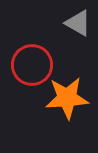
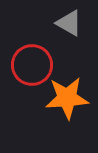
gray triangle: moved 9 px left
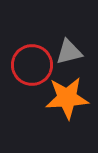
gray triangle: moved 29 px down; rotated 44 degrees counterclockwise
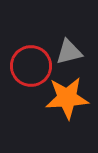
red circle: moved 1 px left, 1 px down
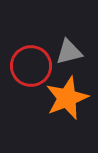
orange star: rotated 18 degrees counterclockwise
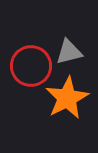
orange star: rotated 6 degrees counterclockwise
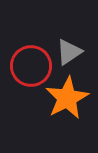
gray triangle: rotated 20 degrees counterclockwise
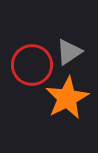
red circle: moved 1 px right, 1 px up
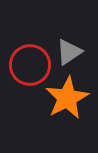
red circle: moved 2 px left
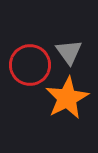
gray triangle: rotated 32 degrees counterclockwise
